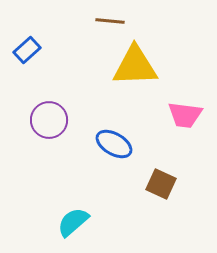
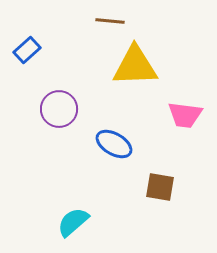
purple circle: moved 10 px right, 11 px up
brown square: moved 1 px left, 3 px down; rotated 16 degrees counterclockwise
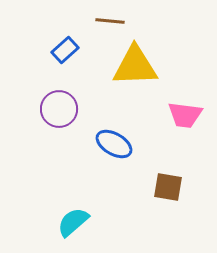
blue rectangle: moved 38 px right
brown square: moved 8 px right
